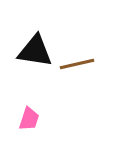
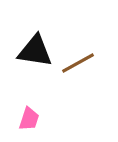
brown line: moved 1 px right, 1 px up; rotated 16 degrees counterclockwise
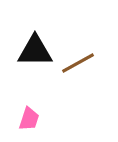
black triangle: rotated 9 degrees counterclockwise
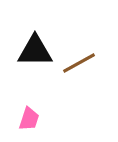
brown line: moved 1 px right
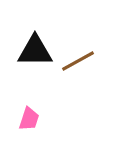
brown line: moved 1 px left, 2 px up
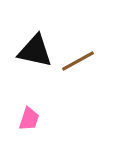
black triangle: rotated 12 degrees clockwise
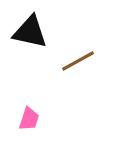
black triangle: moved 5 px left, 19 px up
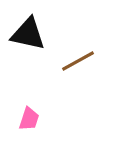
black triangle: moved 2 px left, 2 px down
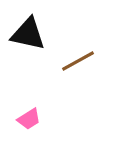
pink trapezoid: rotated 40 degrees clockwise
